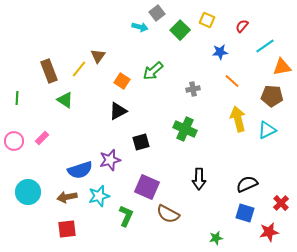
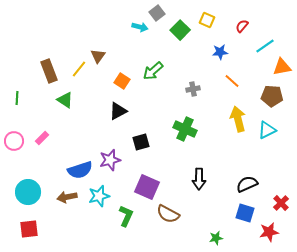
red square: moved 38 px left
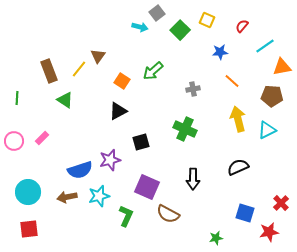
black arrow: moved 6 px left
black semicircle: moved 9 px left, 17 px up
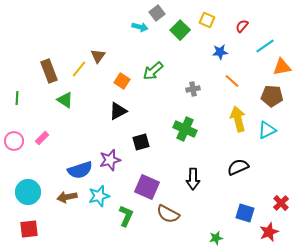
red star: rotated 12 degrees counterclockwise
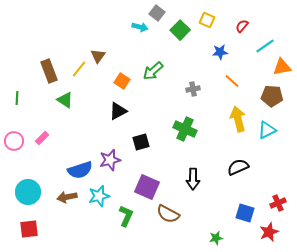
gray square: rotated 14 degrees counterclockwise
red cross: moved 3 px left; rotated 21 degrees clockwise
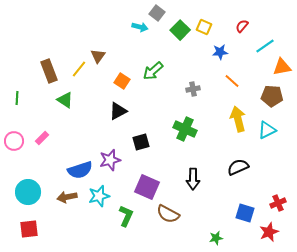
yellow square: moved 3 px left, 7 px down
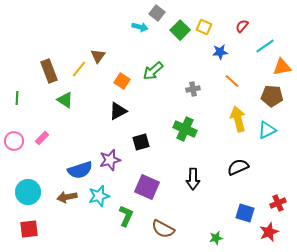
brown semicircle: moved 5 px left, 15 px down
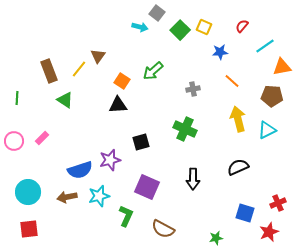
black triangle: moved 6 px up; rotated 24 degrees clockwise
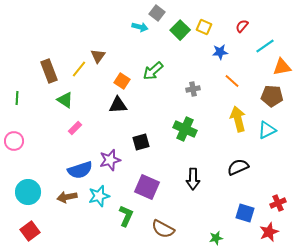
pink rectangle: moved 33 px right, 10 px up
red square: moved 1 px right, 2 px down; rotated 30 degrees counterclockwise
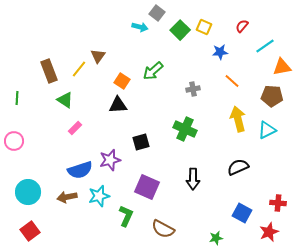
red cross: rotated 28 degrees clockwise
blue square: moved 3 px left; rotated 12 degrees clockwise
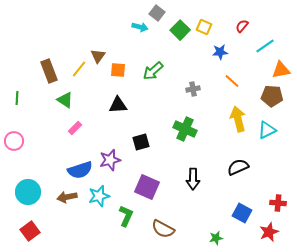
orange triangle: moved 1 px left, 3 px down
orange square: moved 4 px left, 11 px up; rotated 28 degrees counterclockwise
